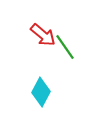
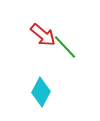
green line: rotated 8 degrees counterclockwise
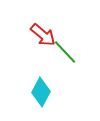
green line: moved 5 px down
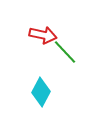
red arrow: rotated 28 degrees counterclockwise
